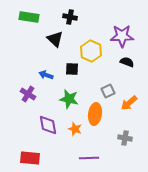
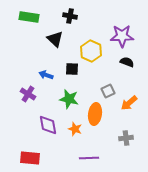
black cross: moved 1 px up
gray cross: moved 1 px right; rotated 16 degrees counterclockwise
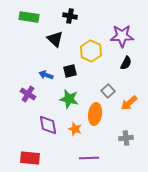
black semicircle: moved 1 px left, 1 px down; rotated 96 degrees clockwise
black square: moved 2 px left, 2 px down; rotated 16 degrees counterclockwise
gray square: rotated 16 degrees counterclockwise
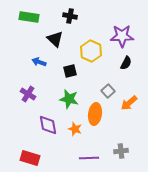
blue arrow: moved 7 px left, 13 px up
gray cross: moved 5 px left, 13 px down
red rectangle: rotated 12 degrees clockwise
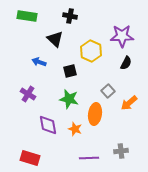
green rectangle: moved 2 px left, 1 px up
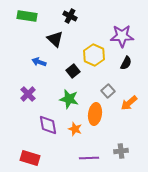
black cross: rotated 16 degrees clockwise
yellow hexagon: moved 3 px right, 4 px down
black square: moved 3 px right; rotated 24 degrees counterclockwise
purple cross: rotated 14 degrees clockwise
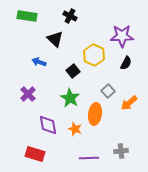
green star: moved 1 px right, 1 px up; rotated 18 degrees clockwise
red rectangle: moved 5 px right, 4 px up
